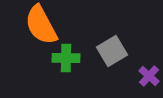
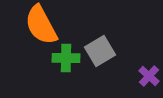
gray square: moved 12 px left
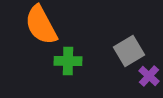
gray square: moved 29 px right
green cross: moved 2 px right, 3 px down
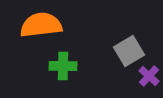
orange semicircle: rotated 111 degrees clockwise
green cross: moved 5 px left, 5 px down
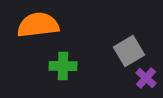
orange semicircle: moved 3 px left
purple cross: moved 3 px left, 2 px down
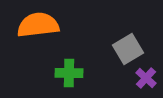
gray square: moved 1 px left, 2 px up
green cross: moved 6 px right, 7 px down
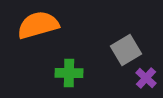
orange semicircle: rotated 9 degrees counterclockwise
gray square: moved 2 px left, 1 px down
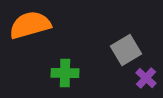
orange semicircle: moved 8 px left
green cross: moved 4 px left
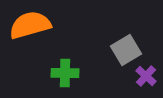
purple cross: moved 2 px up
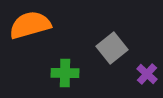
gray square: moved 14 px left, 2 px up; rotated 8 degrees counterclockwise
purple cross: moved 1 px right, 2 px up
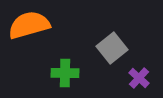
orange semicircle: moved 1 px left
purple cross: moved 8 px left, 4 px down
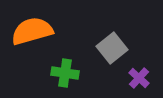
orange semicircle: moved 3 px right, 6 px down
green cross: rotated 8 degrees clockwise
